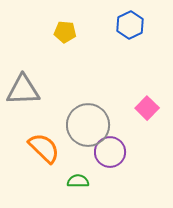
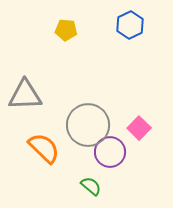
yellow pentagon: moved 1 px right, 2 px up
gray triangle: moved 2 px right, 5 px down
pink square: moved 8 px left, 20 px down
green semicircle: moved 13 px right, 5 px down; rotated 40 degrees clockwise
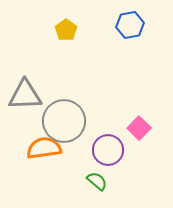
blue hexagon: rotated 16 degrees clockwise
yellow pentagon: rotated 30 degrees clockwise
gray circle: moved 24 px left, 4 px up
orange semicircle: rotated 52 degrees counterclockwise
purple circle: moved 2 px left, 2 px up
green semicircle: moved 6 px right, 5 px up
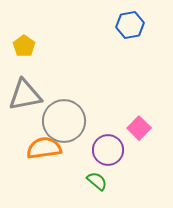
yellow pentagon: moved 42 px left, 16 px down
gray triangle: rotated 9 degrees counterclockwise
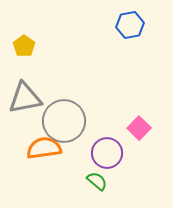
gray triangle: moved 3 px down
purple circle: moved 1 px left, 3 px down
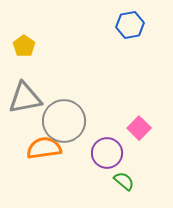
green semicircle: moved 27 px right
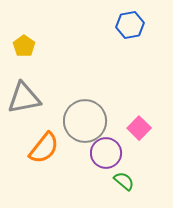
gray triangle: moved 1 px left
gray circle: moved 21 px right
orange semicircle: rotated 136 degrees clockwise
purple circle: moved 1 px left
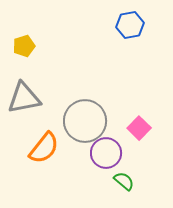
yellow pentagon: rotated 20 degrees clockwise
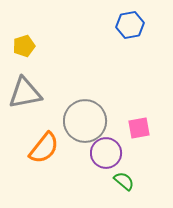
gray triangle: moved 1 px right, 5 px up
pink square: rotated 35 degrees clockwise
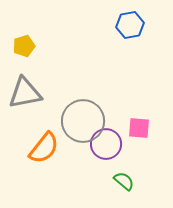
gray circle: moved 2 px left
pink square: rotated 15 degrees clockwise
purple circle: moved 9 px up
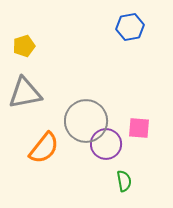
blue hexagon: moved 2 px down
gray circle: moved 3 px right
green semicircle: rotated 40 degrees clockwise
